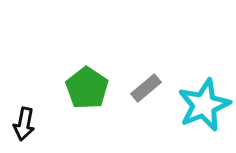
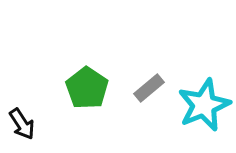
gray rectangle: moved 3 px right
black arrow: moved 2 px left; rotated 44 degrees counterclockwise
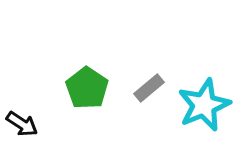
black arrow: rotated 24 degrees counterclockwise
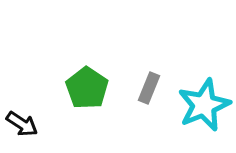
gray rectangle: rotated 28 degrees counterclockwise
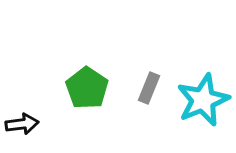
cyan star: moved 1 px left, 5 px up
black arrow: rotated 40 degrees counterclockwise
